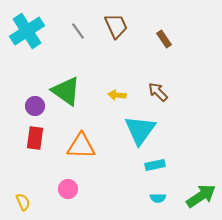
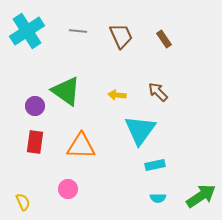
brown trapezoid: moved 5 px right, 10 px down
gray line: rotated 48 degrees counterclockwise
red rectangle: moved 4 px down
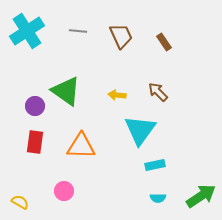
brown rectangle: moved 3 px down
pink circle: moved 4 px left, 2 px down
yellow semicircle: moved 3 px left; rotated 36 degrees counterclockwise
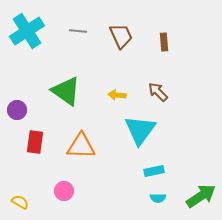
brown rectangle: rotated 30 degrees clockwise
purple circle: moved 18 px left, 4 px down
cyan rectangle: moved 1 px left, 6 px down
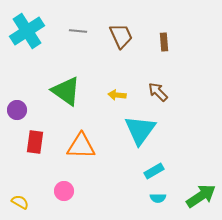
cyan rectangle: rotated 18 degrees counterclockwise
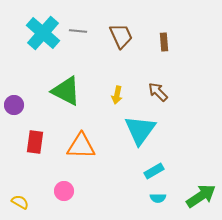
cyan cross: moved 16 px right, 2 px down; rotated 16 degrees counterclockwise
green triangle: rotated 8 degrees counterclockwise
yellow arrow: rotated 84 degrees counterclockwise
purple circle: moved 3 px left, 5 px up
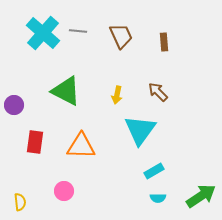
yellow semicircle: rotated 54 degrees clockwise
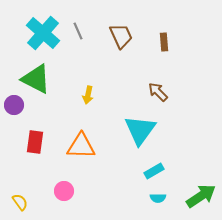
gray line: rotated 60 degrees clockwise
green triangle: moved 30 px left, 12 px up
yellow arrow: moved 29 px left
yellow semicircle: rotated 30 degrees counterclockwise
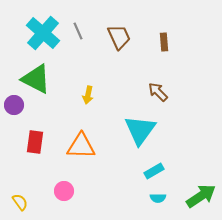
brown trapezoid: moved 2 px left, 1 px down
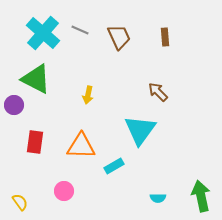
gray line: moved 2 px right, 1 px up; rotated 42 degrees counterclockwise
brown rectangle: moved 1 px right, 5 px up
cyan rectangle: moved 40 px left, 5 px up
green arrow: rotated 68 degrees counterclockwise
